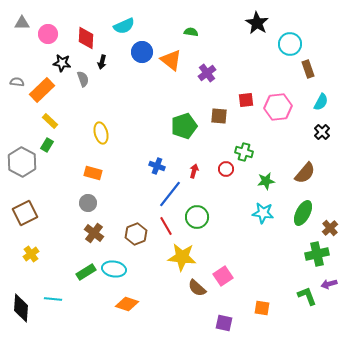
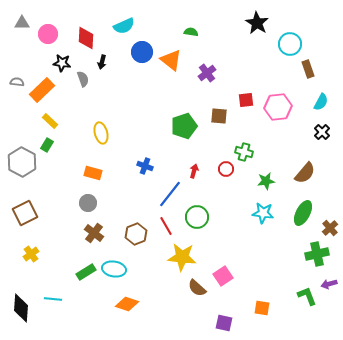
blue cross at (157, 166): moved 12 px left
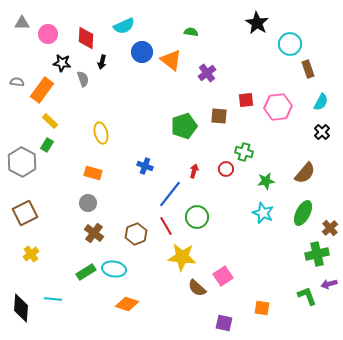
orange rectangle at (42, 90): rotated 10 degrees counterclockwise
cyan star at (263, 213): rotated 15 degrees clockwise
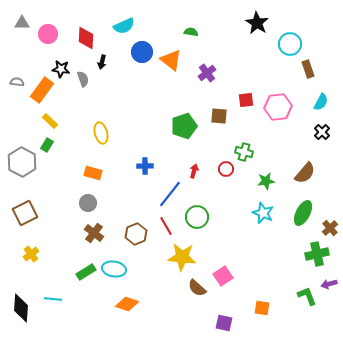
black star at (62, 63): moved 1 px left, 6 px down
blue cross at (145, 166): rotated 21 degrees counterclockwise
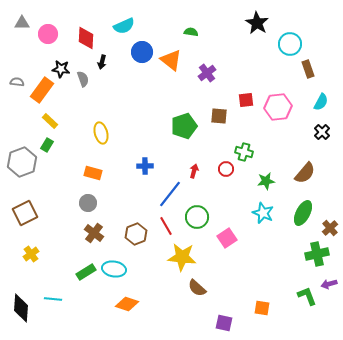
gray hexagon at (22, 162): rotated 12 degrees clockwise
pink square at (223, 276): moved 4 px right, 38 px up
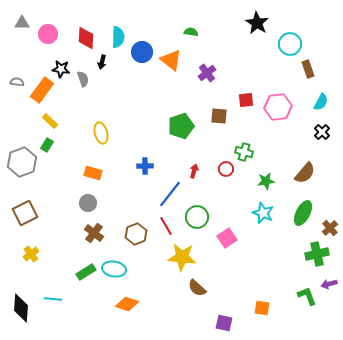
cyan semicircle at (124, 26): moved 6 px left, 11 px down; rotated 65 degrees counterclockwise
green pentagon at (184, 126): moved 3 px left
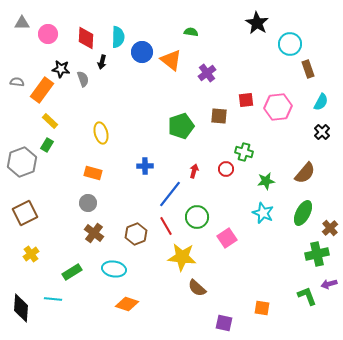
green rectangle at (86, 272): moved 14 px left
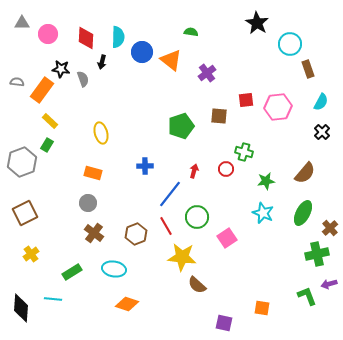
brown semicircle at (197, 288): moved 3 px up
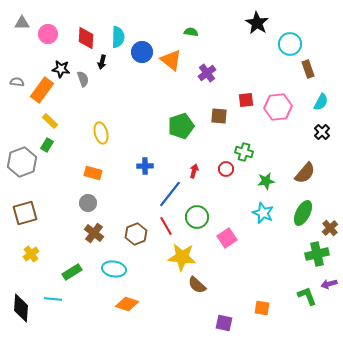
brown square at (25, 213): rotated 10 degrees clockwise
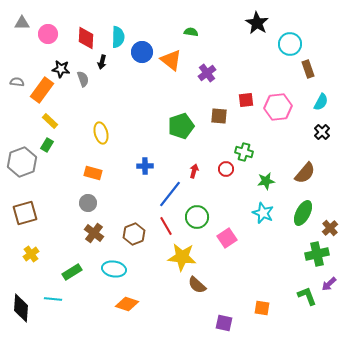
brown hexagon at (136, 234): moved 2 px left
purple arrow at (329, 284): rotated 28 degrees counterclockwise
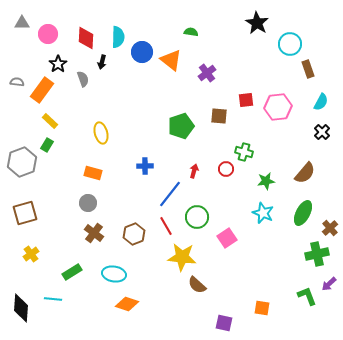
black star at (61, 69): moved 3 px left, 5 px up; rotated 30 degrees clockwise
cyan ellipse at (114, 269): moved 5 px down
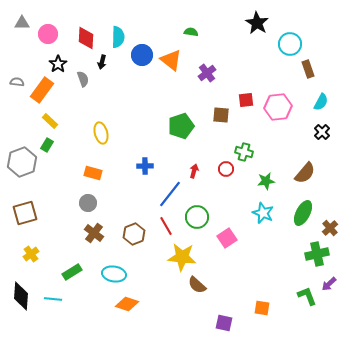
blue circle at (142, 52): moved 3 px down
brown square at (219, 116): moved 2 px right, 1 px up
black diamond at (21, 308): moved 12 px up
